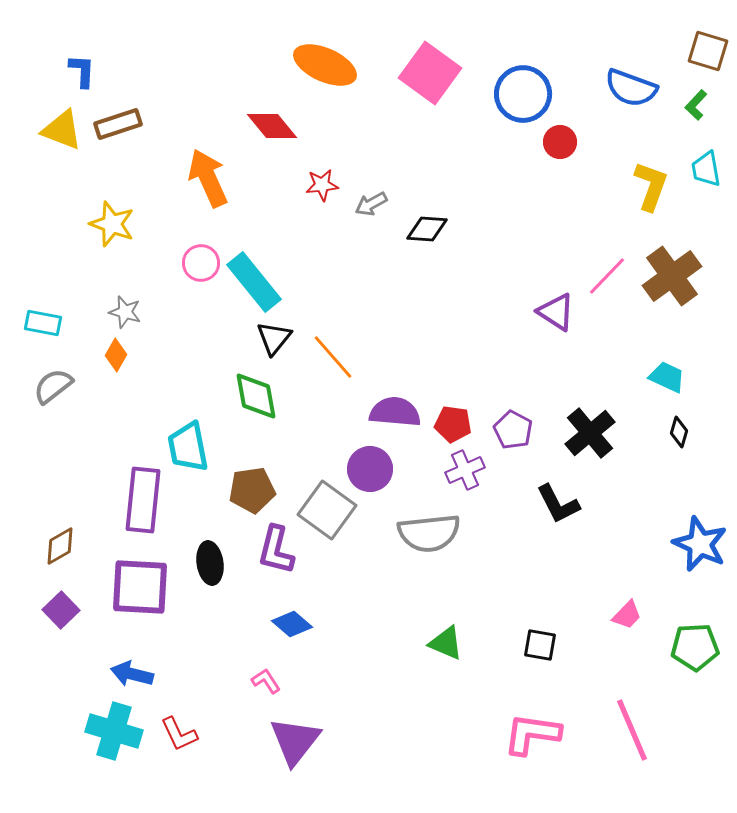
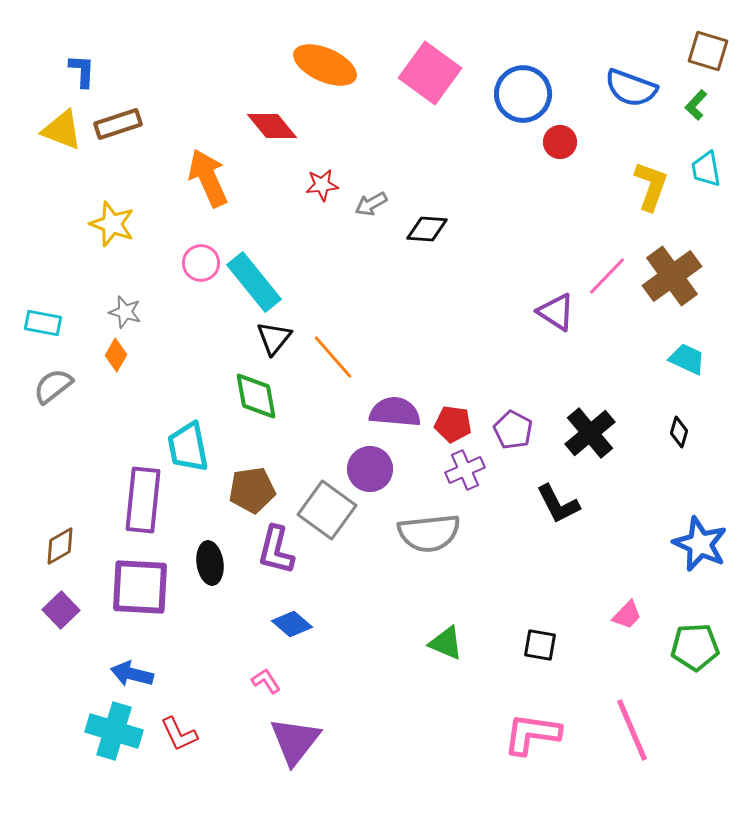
cyan trapezoid at (667, 377): moved 20 px right, 18 px up
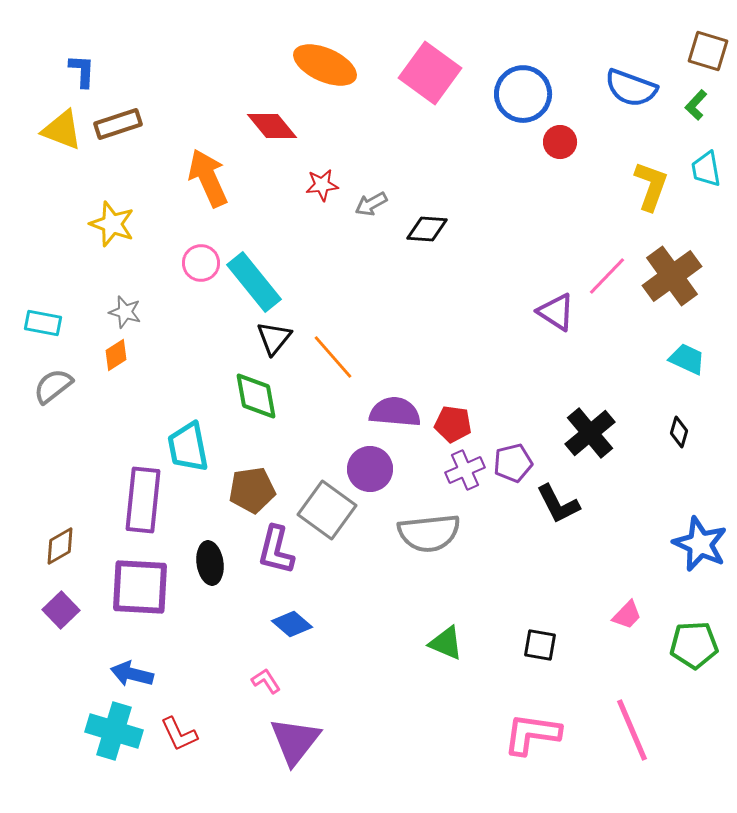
orange diamond at (116, 355): rotated 28 degrees clockwise
purple pentagon at (513, 430): moved 33 px down; rotated 30 degrees clockwise
green pentagon at (695, 647): moved 1 px left, 2 px up
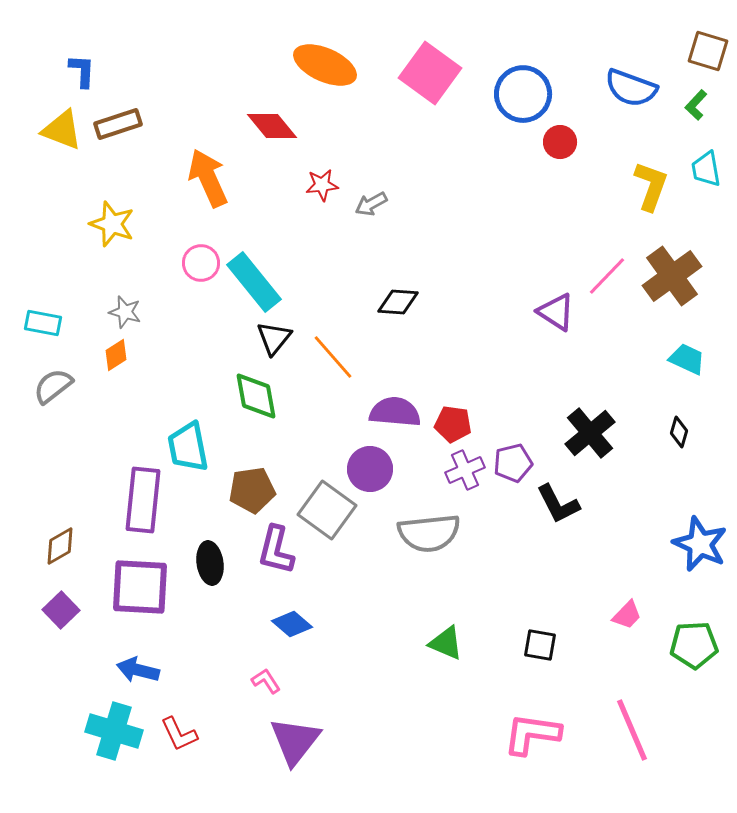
black diamond at (427, 229): moved 29 px left, 73 px down
blue arrow at (132, 674): moved 6 px right, 4 px up
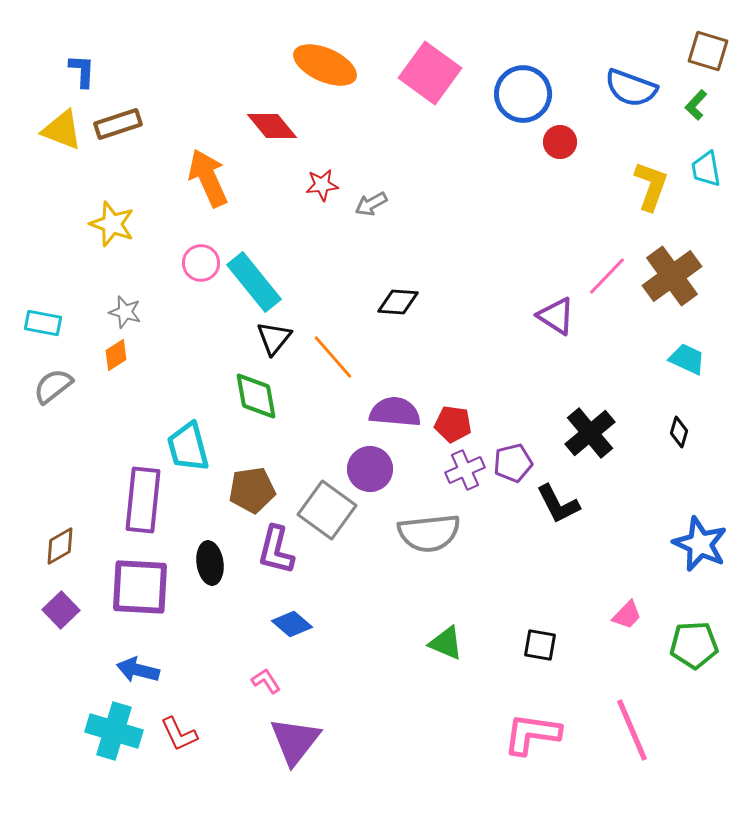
purple triangle at (556, 312): moved 4 px down
cyan trapezoid at (188, 447): rotated 4 degrees counterclockwise
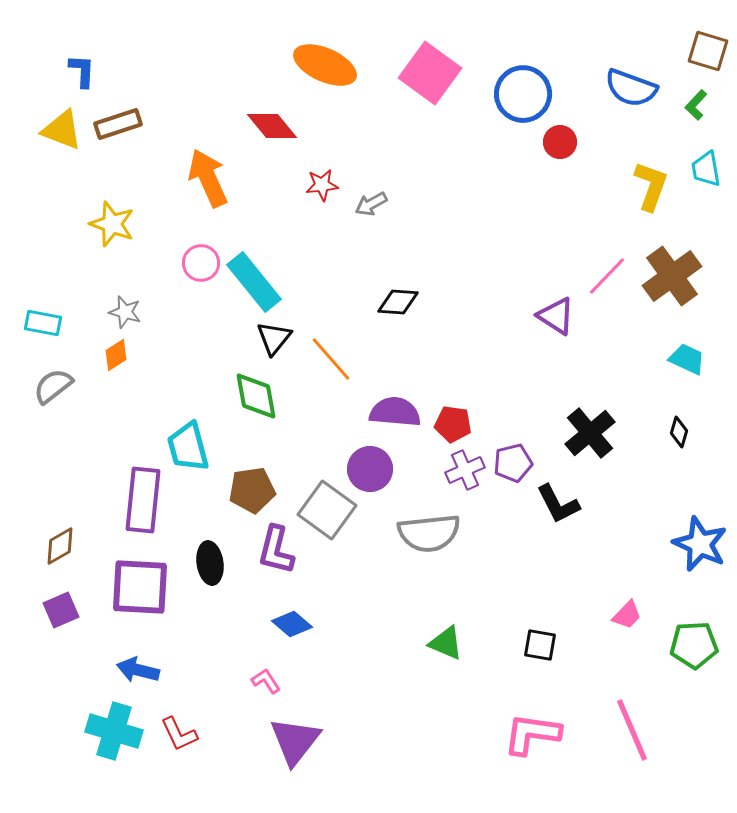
orange line at (333, 357): moved 2 px left, 2 px down
purple square at (61, 610): rotated 21 degrees clockwise
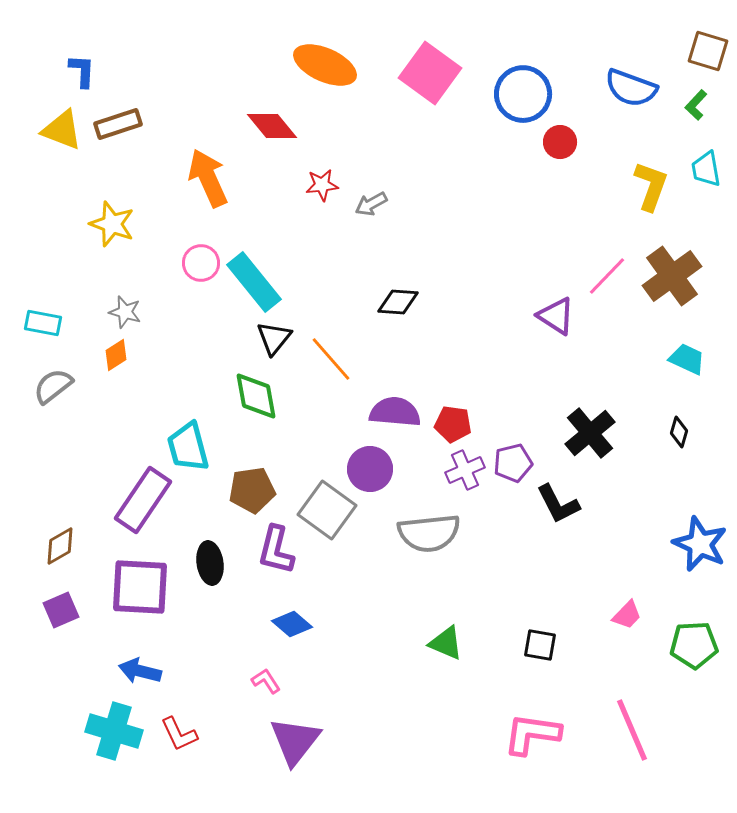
purple rectangle at (143, 500): rotated 28 degrees clockwise
blue arrow at (138, 670): moved 2 px right, 1 px down
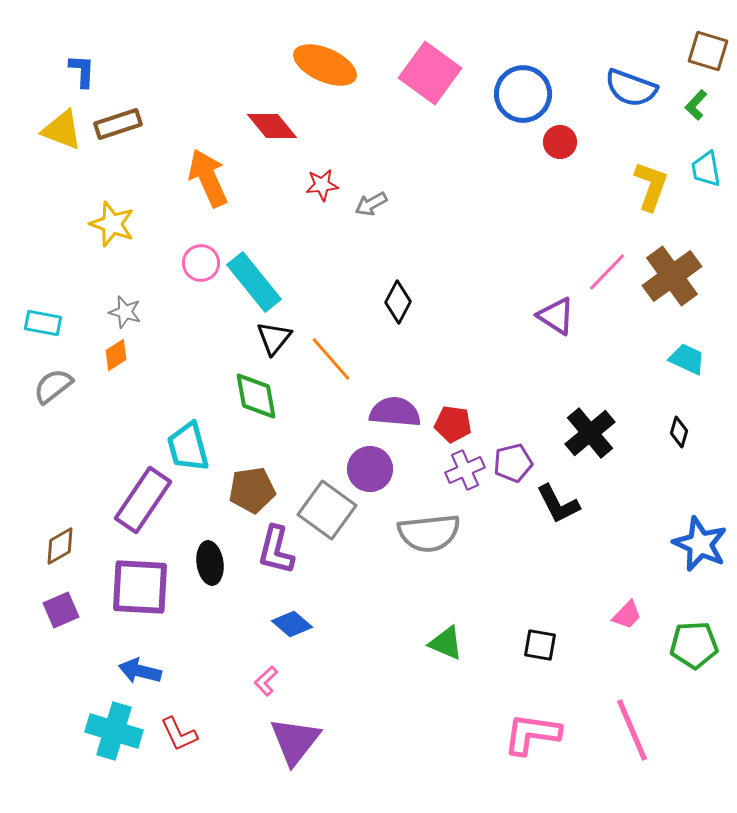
pink line at (607, 276): moved 4 px up
black diamond at (398, 302): rotated 66 degrees counterclockwise
pink L-shape at (266, 681): rotated 100 degrees counterclockwise
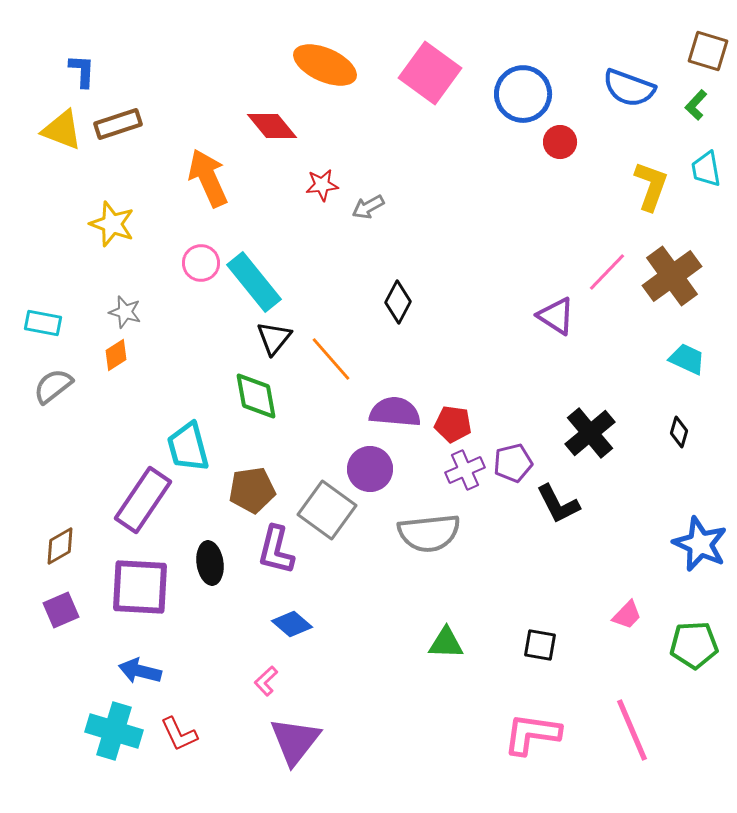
blue semicircle at (631, 88): moved 2 px left
gray arrow at (371, 204): moved 3 px left, 3 px down
green triangle at (446, 643): rotated 21 degrees counterclockwise
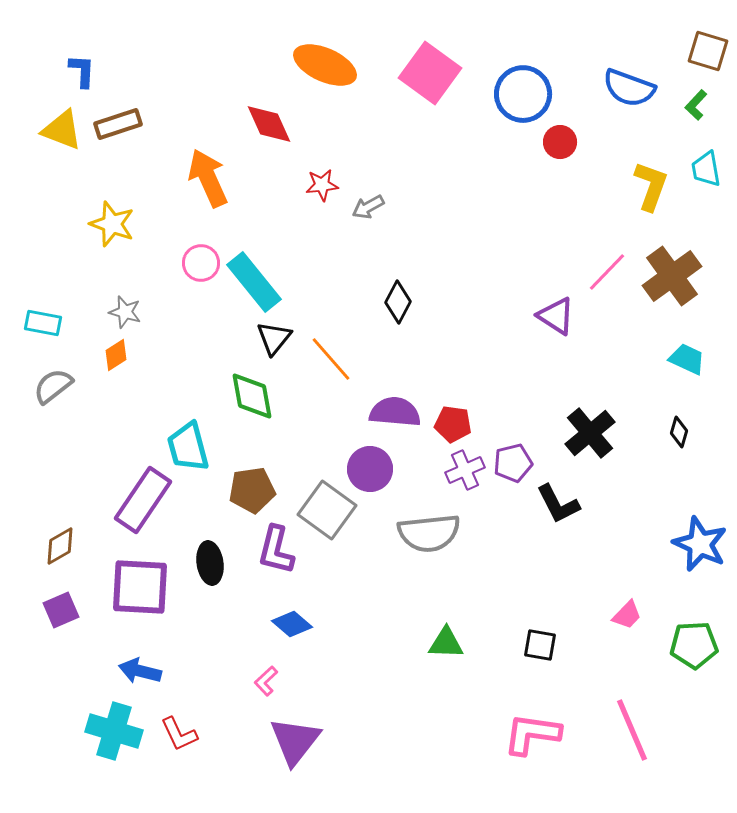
red diamond at (272, 126): moved 3 px left, 2 px up; rotated 15 degrees clockwise
green diamond at (256, 396): moved 4 px left
